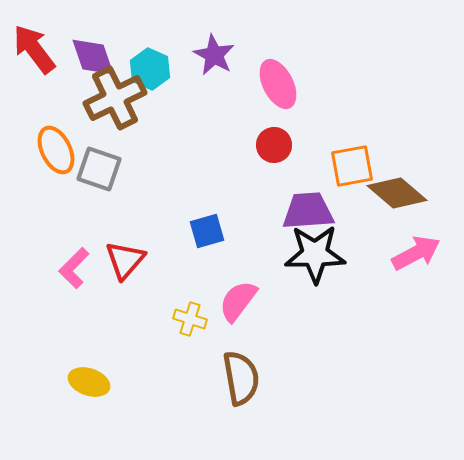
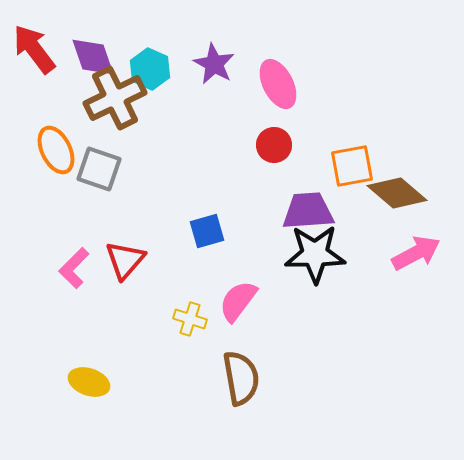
purple star: moved 9 px down
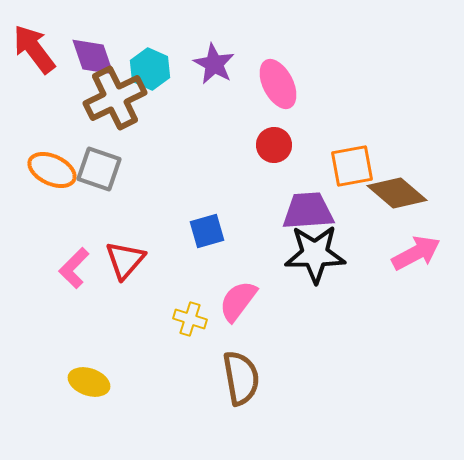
orange ellipse: moved 4 px left, 20 px down; rotated 39 degrees counterclockwise
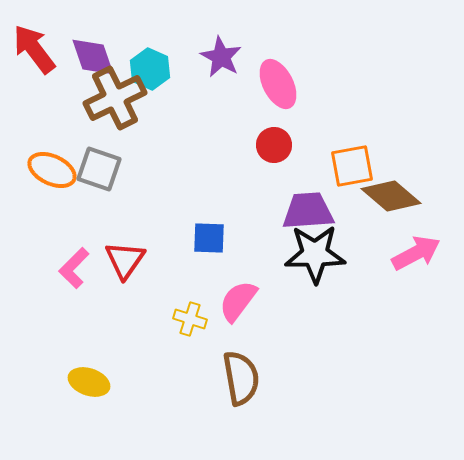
purple star: moved 7 px right, 7 px up
brown diamond: moved 6 px left, 3 px down
blue square: moved 2 px right, 7 px down; rotated 18 degrees clockwise
red triangle: rotated 6 degrees counterclockwise
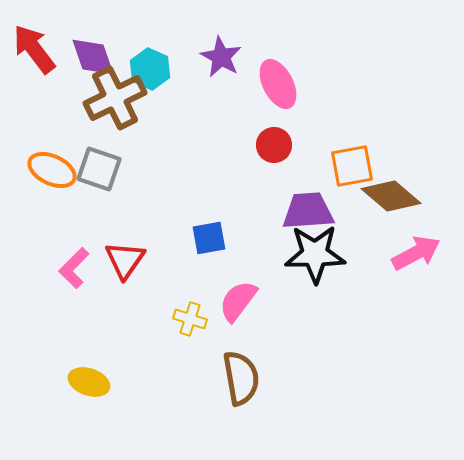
blue square: rotated 12 degrees counterclockwise
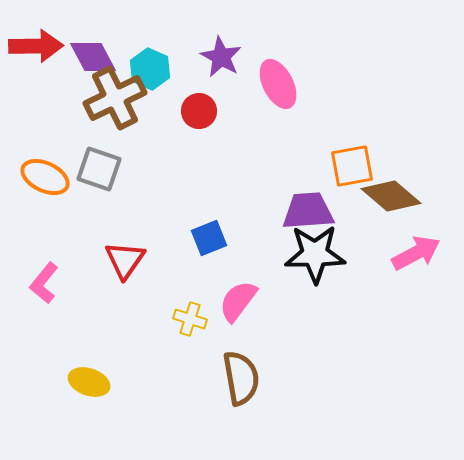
red arrow: moved 2 px right, 3 px up; rotated 126 degrees clockwise
purple diamond: rotated 9 degrees counterclockwise
red circle: moved 75 px left, 34 px up
orange ellipse: moved 7 px left, 7 px down
blue square: rotated 12 degrees counterclockwise
pink L-shape: moved 30 px left, 15 px down; rotated 6 degrees counterclockwise
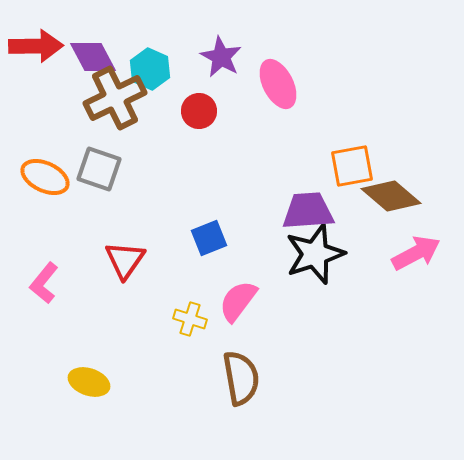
black star: rotated 18 degrees counterclockwise
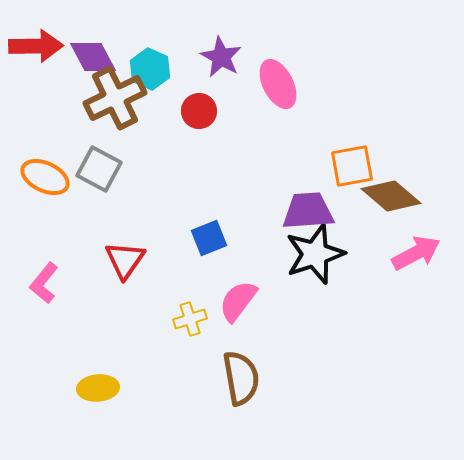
gray square: rotated 9 degrees clockwise
yellow cross: rotated 36 degrees counterclockwise
yellow ellipse: moved 9 px right, 6 px down; rotated 24 degrees counterclockwise
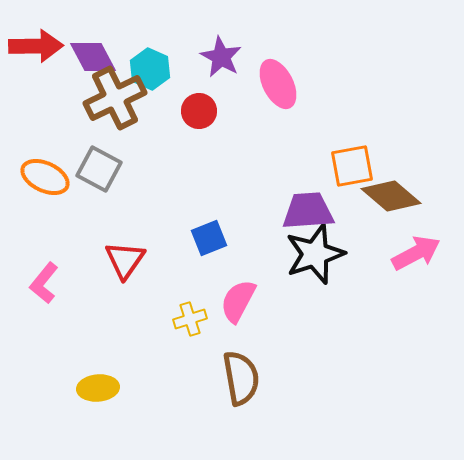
pink semicircle: rotated 9 degrees counterclockwise
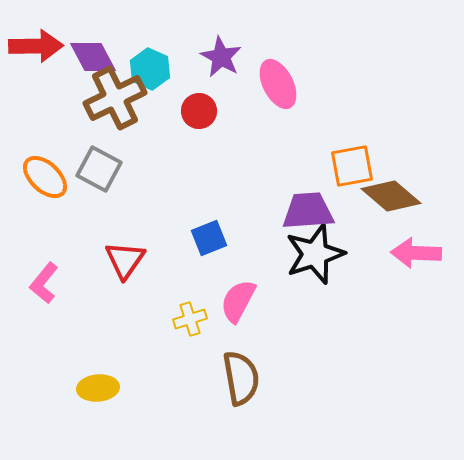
orange ellipse: rotated 18 degrees clockwise
pink arrow: rotated 150 degrees counterclockwise
